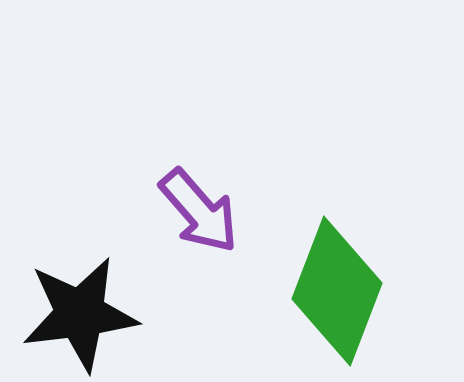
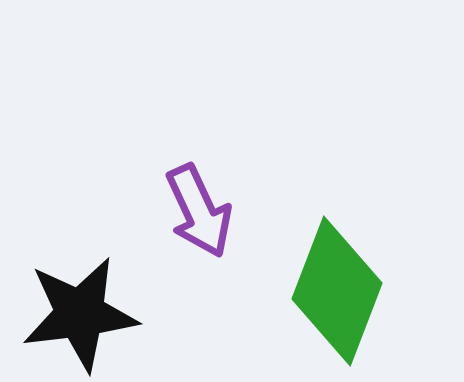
purple arrow: rotated 16 degrees clockwise
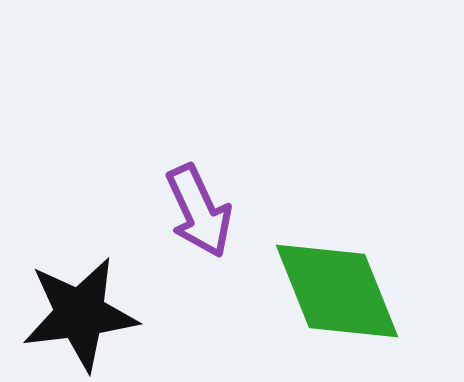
green diamond: rotated 43 degrees counterclockwise
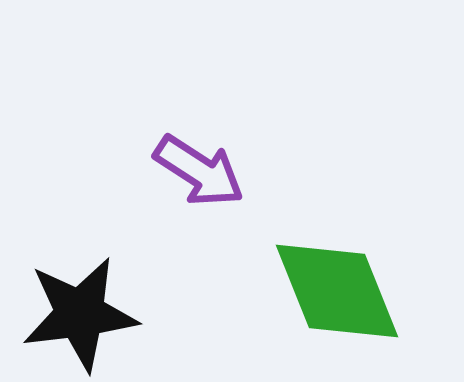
purple arrow: moved 40 px up; rotated 32 degrees counterclockwise
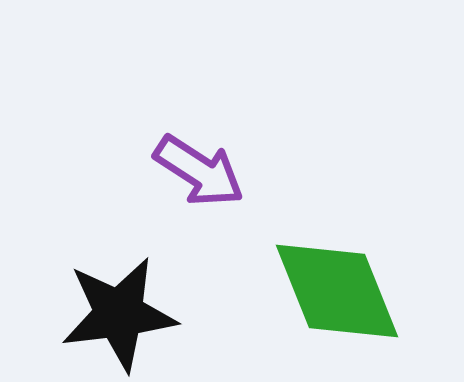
black star: moved 39 px right
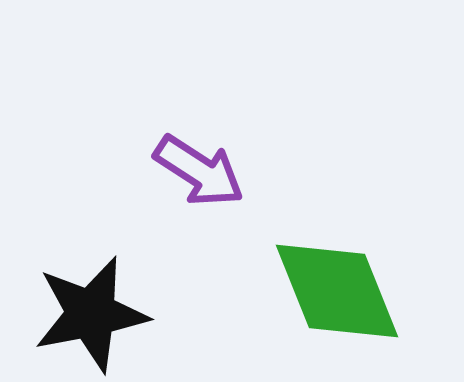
black star: moved 28 px left; rotated 4 degrees counterclockwise
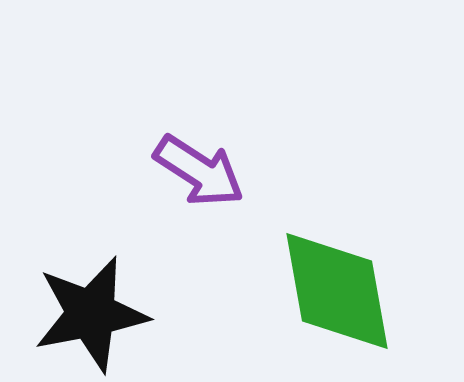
green diamond: rotated 12 degrees clockwise
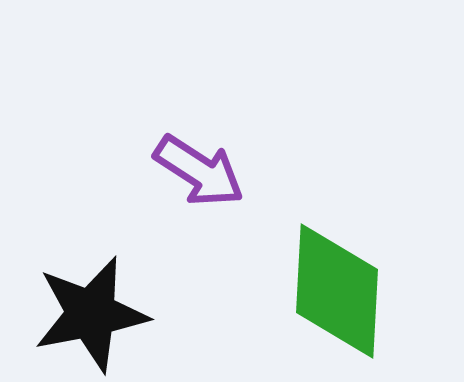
green diamond: rotated 13 degrees clockwise
